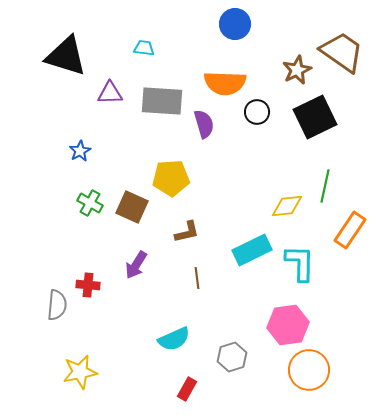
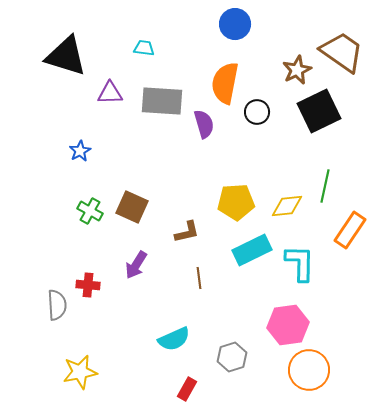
orange semicircle: rotated 99 degrees clockwise
black square: moved 4 px right, 6 px up
yellow pentagon: moved 65 px right, 24 px down
green cross: moved 8 px down
brown line: moved 2 px right
gray semicircle: rotated 8 degrees counterclockwise
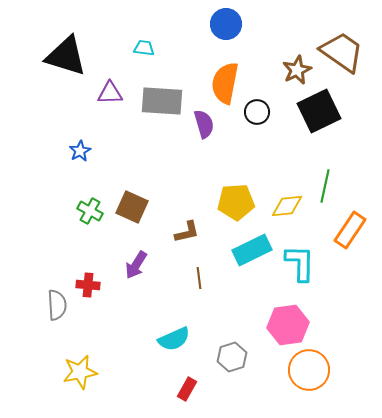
blue circle: moved 9 px left
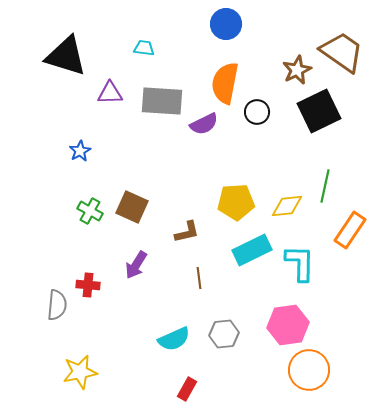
purple semicircle: rotated 80 degrees clockwise
gray semicircle: rotated 8 degrees clockwise
gray hexagon: moved 8 px left, 23 px up; rotated 12 degrees clockwise
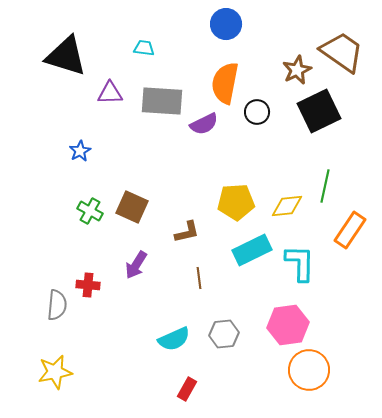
yellow star: moved 25 px left
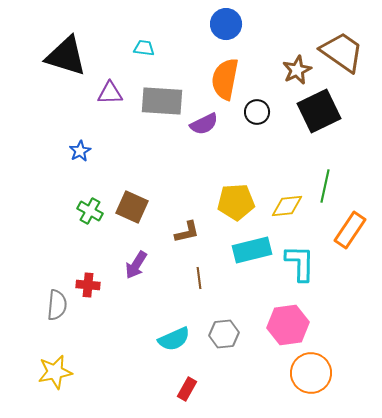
orange semicircle: moved 4 px up
cyan rectangle: rotated 12 degrees clockwise
orange circle: moved 2 px right, 3 px down
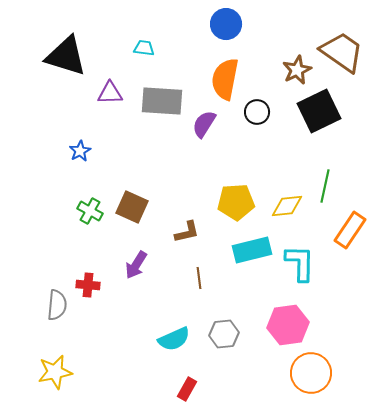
purple semicircle: rotated 148 degrees clockwise
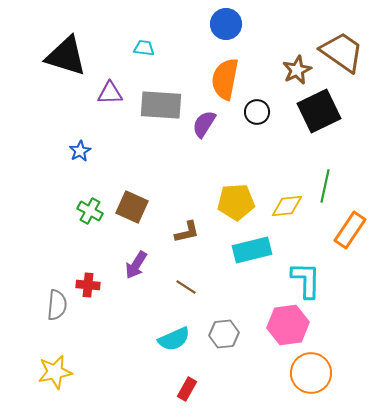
gray rectangle: moved 1 px left, 4 px down
cyan L-shape: moved 6 px right, 17 px down
brown line: moved 13 px left, 9 px down; rotated 50 degrees counterclockwise
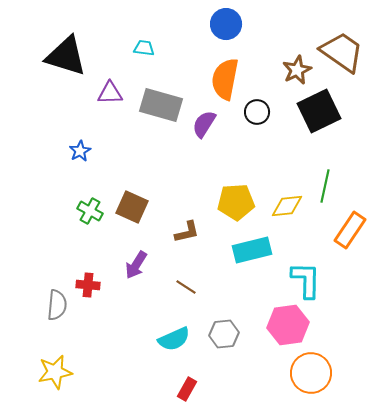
gray rectangle: rotated 12 degrees clockwise
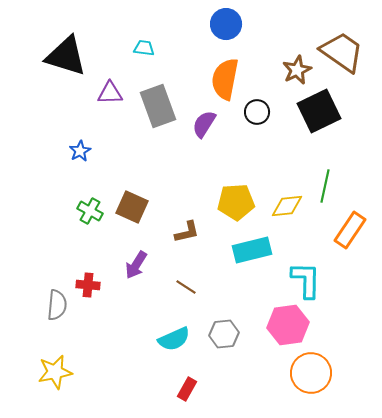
gray rectangle: moved 3 px left, 1 px down; rotated 54 degrees clockwise
